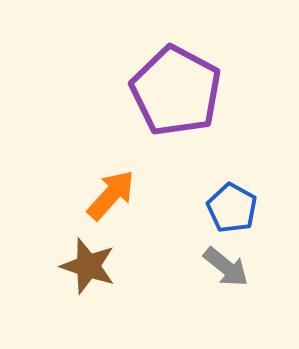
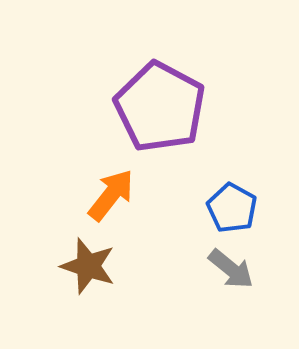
purple pentagon: moved 16 px left, 16 px down
orange arrow: rotated 4 degrees counterclockwise
gray arrow: moved 5 px right, 2 px down
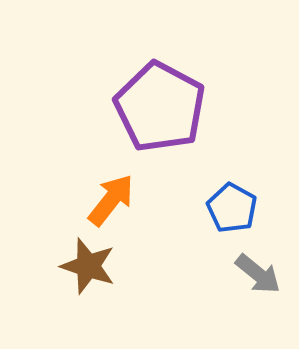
orange arrow: moved 5 px down
gray arrow: moved 27 px right, 5 px down
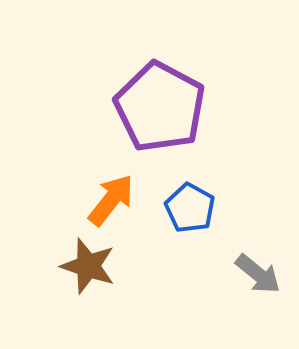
blue pentagon: moved 42 px left
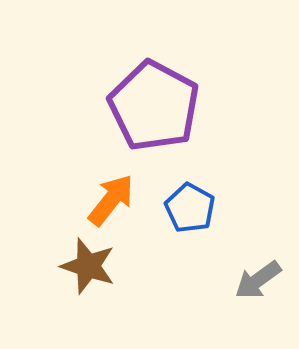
purple pentagon: moved 6 px left, 1 px up
gray arrow: moved 6 px down; rotated 105 degrees clockwise
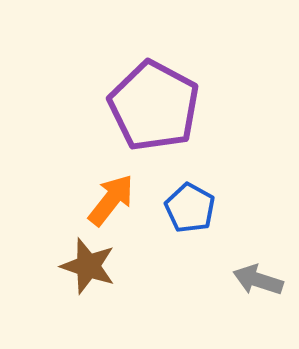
gray arrow: rotated 54 degrees clockwise
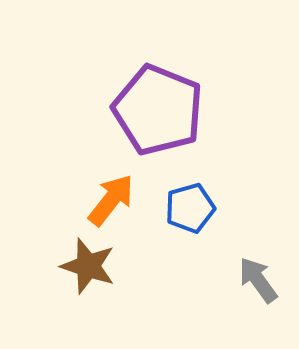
purple pentagon: moved 4 px right, 4 px down; rotated 6 degrees counterclockwise
blue pentagon: rotated 27 degrees clockwise
gray arrow: rotated 36 degrees clockwise
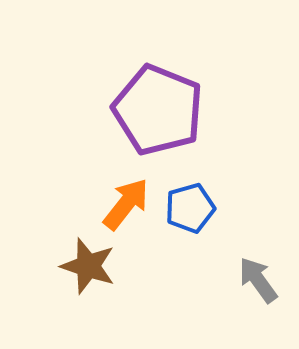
orange arrow: moved 15 px right, 4 px down
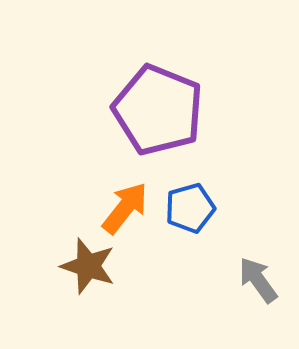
orange arrow: moved 1 px left, 4 px down
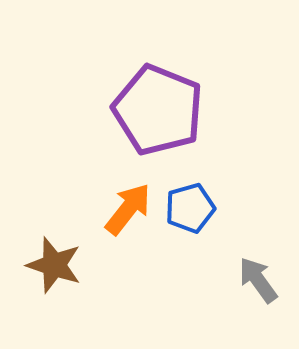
orange arrow: moved 3 px right, 1 px down
brown star: moved 34 px left, 1 px up
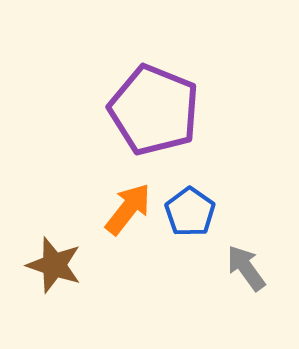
purple pentagon: moved 4 px left
blue pentagon: moved 4 px down; rotated 21 degrees counterclockwise
gray arrow: moved 12 px left, 12 px up
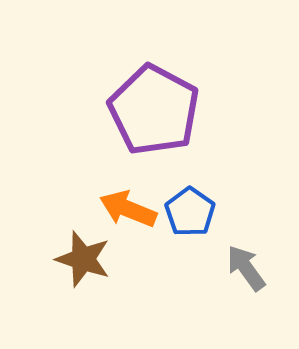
purple pentagon: rotated 6 degrees clockwise
orange arrow: rotated 106 degrees counterclockwise
brown star: moved 29 px right, 6 px up
